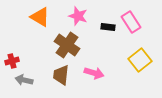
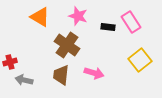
red cross: moved 2 px left, 1 px down
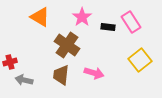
pink star: moved 4 px right, 1 px down; rotated 18 degrees clockwise
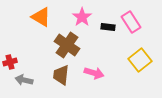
orange triangle: moved 1 px right
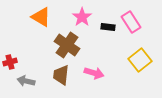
gray arrow: moved 2 px right, 1 px down
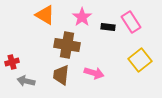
orange triangle: moved 4 px right, 2 px up
brown cross: rotated 25 degrees counterclockwise
red cross: moved 2 px right
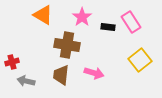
orange triangle: moved 2 px left
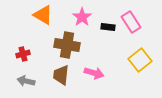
red cross: moved 11 px right, 8 px up
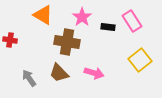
pink rectangle: moved 1 px right, 1 px up
brown cross: moved 3 px up
red cross: moved 13 px left, 14 px up; rotated 24 degrees clockwise
brown trapezoid: moved 2 px left, 2 px up; rotated 50 degrees counterclockwise
gray arrow: moved 3 px right, 3 px up; rotated 42 degrees clockwise
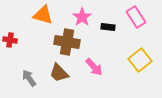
orange triangle: rotated 15 degrees counterclockwise
pink rectangle: moved 4 px right, 4 px up
pink arrow: moved 6 px up; rotated 30 degrees clockwise
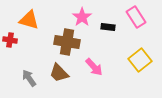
orange triangle: moved 14 px left, 5 px down
